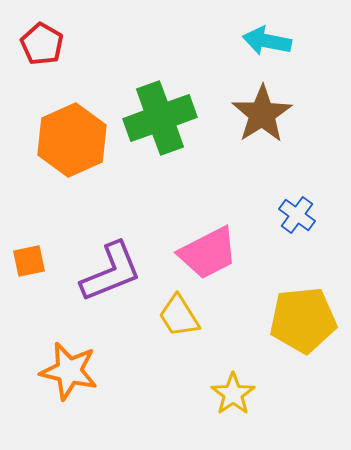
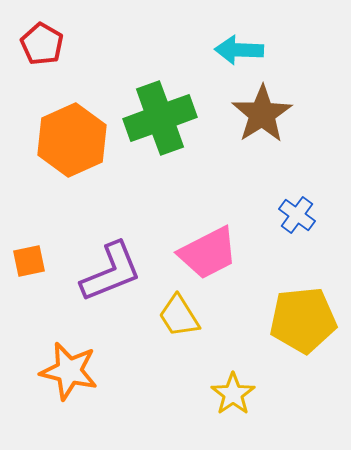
cyan arrow: moved 28 px left, 9 px down; rotated 9 degrees counterclockwise
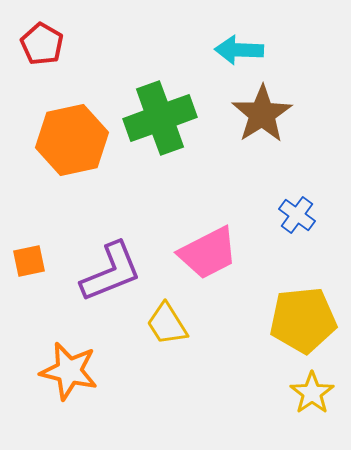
orange hexagon: rotated 12 degrees clockwise
yellow trapezoid: moved 12 px left, 8 px down
yellow star: moved 79 px right, 1 px up
